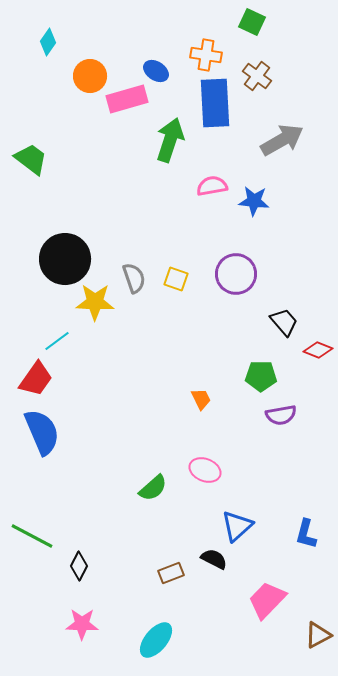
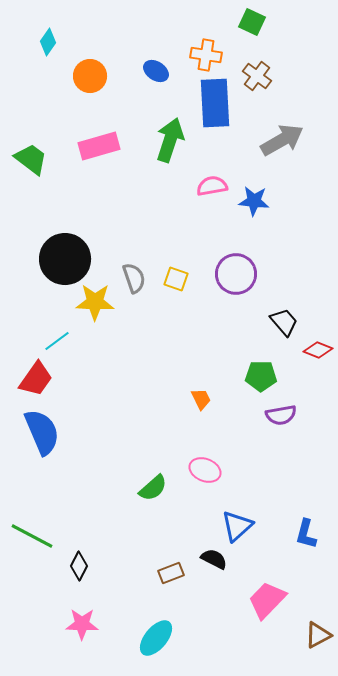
pink rectangle: moved 28 px left, 47 px down
cyan ellipse: moved 2 px up
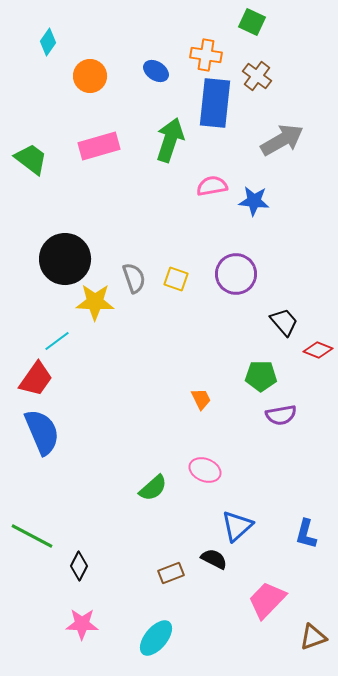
blue rectangle: rotated 9 degrees clockwise
brown triangle: moved 5 px left, 2 px down; rotated 8 degrees clockwise
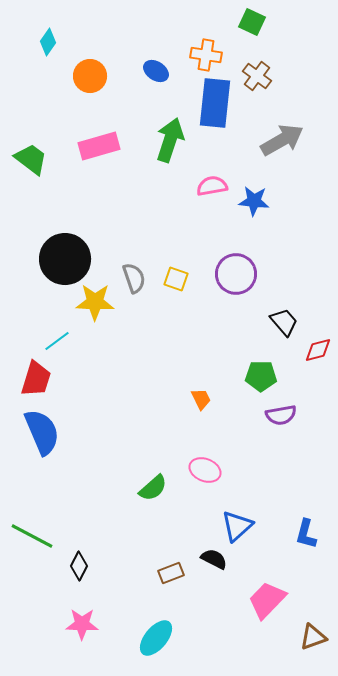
red diamond: rotated 36 degrees counterclockwise
red trapezoid: rotated 18 degrees counterclockwise
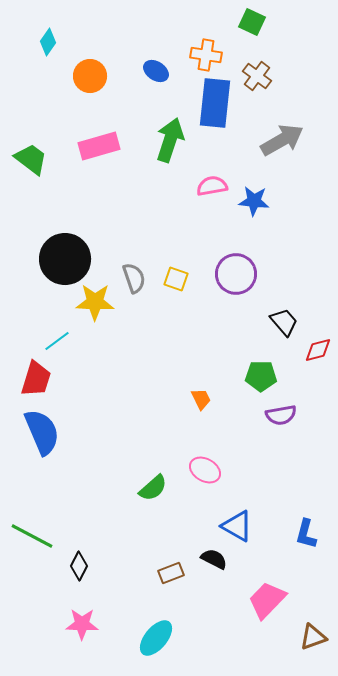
pink ellipse: rotated 8 degrees clockwise
blue triangle: rotated 48 degrees counterclockwise
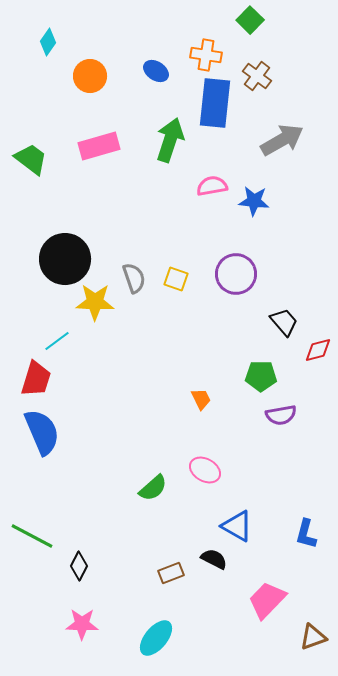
green square: moved 2 px left, 2 px up; rotated 20 degrees clockwise
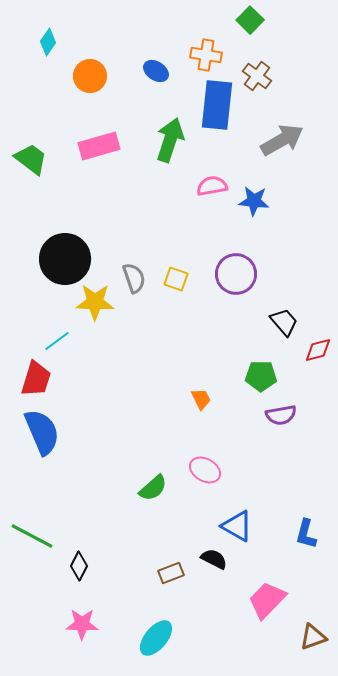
blue rectangle: moved 2 px right, 2 px down
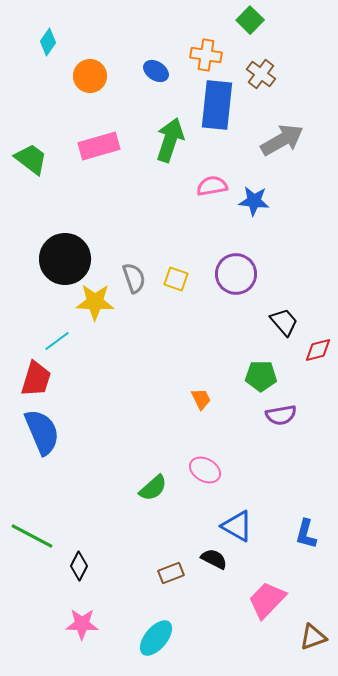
brown cross: moved 4 px right, 2 px up
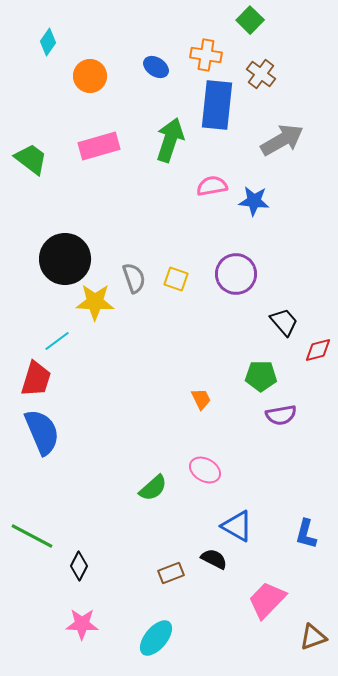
blue ellipse: moved 4 px up
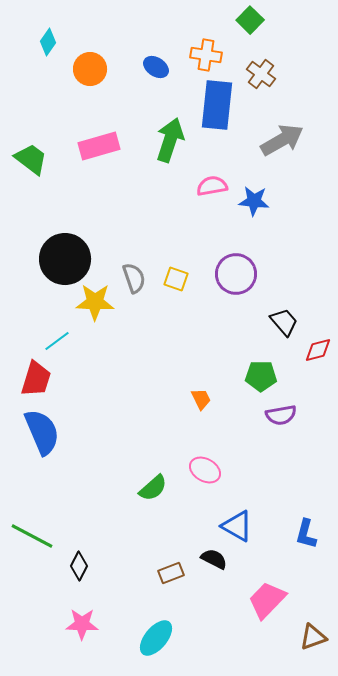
orange circle: moved 7 px up
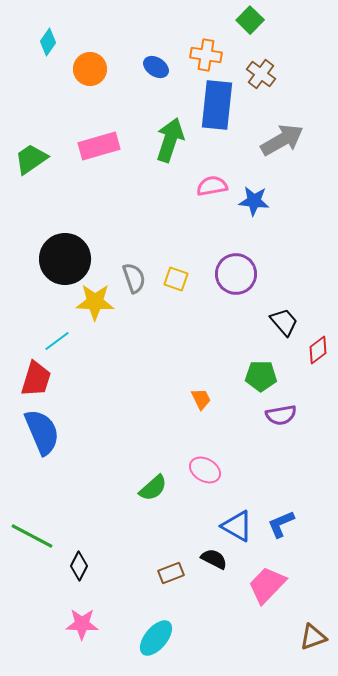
green trapezoid: rotated 72 degrees counterclockwise
red diamond: rotated 24 degrees counterclockwise
blue L-shape: moved 25 px left, 10 px up; rotated 52 degrees clockwise
pink trapezoid: moved 15 px up
